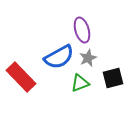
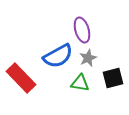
blue semicircle: moved 1 px left, 1 px up
red rectangle: moved 1 px down
green triangle: rotated 30 degrees clockwise
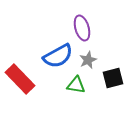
purple ellipse: moved 2 px up
gray star: moved 2 px down
red rectangle: moved 1 px left, 1 px down
green triangle: moved 4 px left, 2 px down
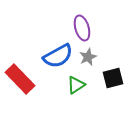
gray star: moved 3 px up
green triangle: rotated 42 degrees counterclockwise
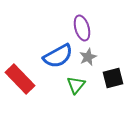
green triangle: rotated 18 degrees counterclockwise
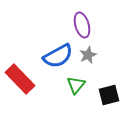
purple ellipse: moved 3 px up
gray star: moved 2 px up
black square: moved 4 px left, 17 px down
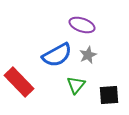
purple ellipse: rotated 55 degrees counterclockwise
blue semicircle: moved 1 px left, 1 px up
red rectangle: moved 1 px left, 3 px down
black square: rotated 10 degrees clockwise
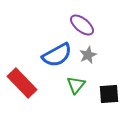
purple ellipse: rotated 20 degrees clockwise
red rectangle: moved 3 px right, 1 px down
black square: moved 1 px up
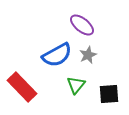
red rectangle: moved 4 px down
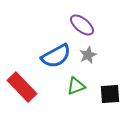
blue semicircle: moved 1 px left, 1 px down
green triangle: moved 1 px down; rotated 30 degrees clockwise
black square: moved 1 px right
